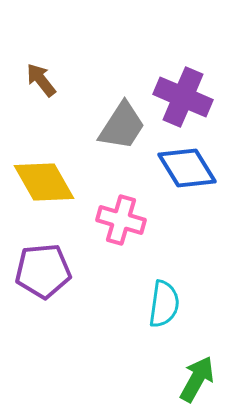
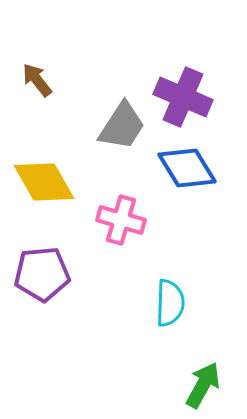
brown arrow: moved 4 px left
purple pentagon: moved 1 px left, 3 px down
cyan semicircle: moved 6 px right, 1 px up; rotated 6 degrees counterclockwise
green arrow: moved 6 px right, 6 px down
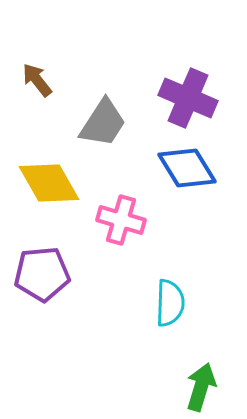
purple cross: moved 5 px right, 1 px down
gray trapezoid: moved 19 px left, 3 px up
yellow diamond: moved 5 px right, 1 px down
green arrow: moved 2 px left, 2 px down; rotated 12 degrees counterclockwise
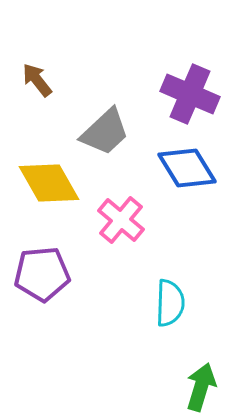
purple cross: moved 2 px right, 4 px up
gray trapezoid: moved 2 px right, 9 px down; rotated 14 degrees clockwise
pink cross: rotated 24 degrees clockwise
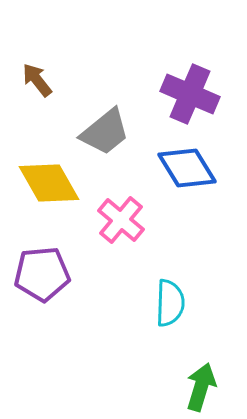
gray trapezoid: rotated 4 degrees clockwise
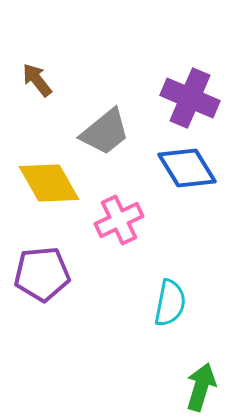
purple cross: moved 4 px down
pink cross: moved 2 px left; rotated 24 degrees clockwise
cyan semicircle: rotated 9 degrees clockwise
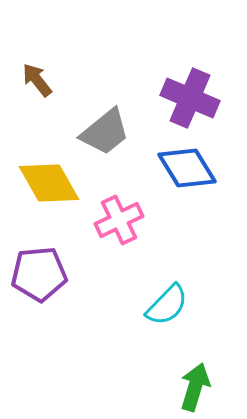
purple pentagon: moved 3 px left
cyan semicircle: moved 3 px left, 2 px down; rotated 33 degrees clockwise
green arrow: moved 6 px left
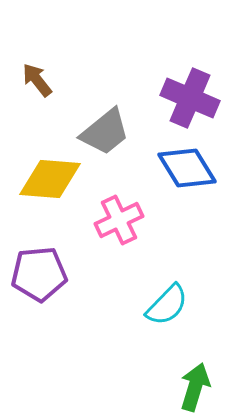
yellow diamond: moved 1 px right, 4 px up; rotated 56 degrees counterclockwise
